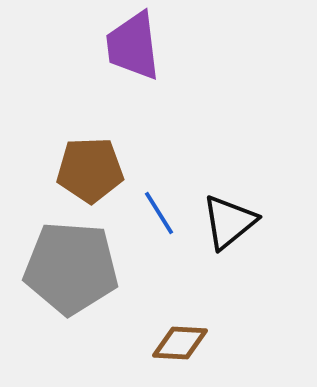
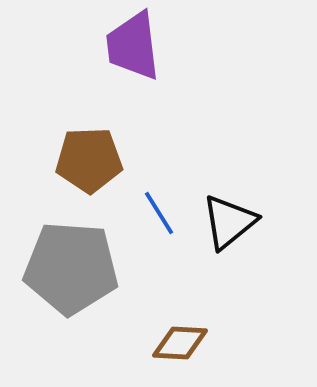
brown pentagon: moved 1 px left, 10 px up
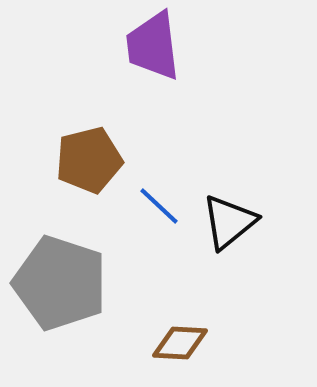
purple trapezoid: moved 20 px right
brown pentagon: rotated 12 degrees counterclockwise
blue line: moved 7 px up; rotated 15 degrees counterclockwise
gray pentagon: moved 11 px left, 15 px down; rotated 14 degrees clockwise
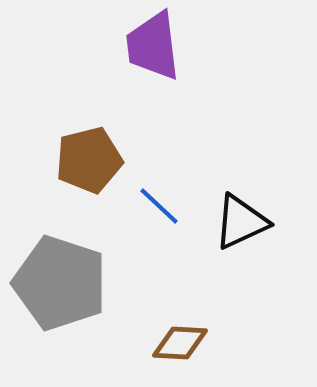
black triangle: moved 12 px right; rotated 14 degrees clockwise
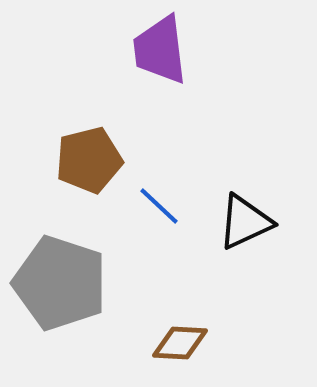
purple trapezoid: moved 7 px right, 4 px down
black triangle: moved 4 px right
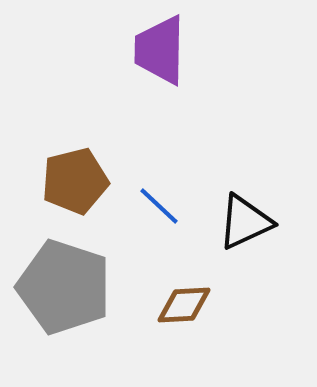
purple trapezoid: rotated 8 degrees clockwise
brown pentagon: moved 14 px left, 21 px down
gray pentagon: moved 4 px right, 4 px down
brown diamond: moved 4 px right, 38 px up; rotated 6 degrees counterclockwise
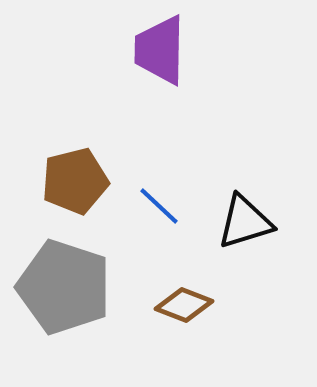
black triangle: rotated 8 degrees clockwise
brown diamond: rotated 24 degrees clockwise
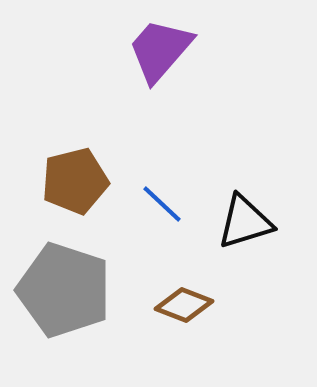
purple trapezoid: rotated 40 degrees clockwise
blue line: moved 3 px right, 2 px up
gray pentagon: moved 3 px down
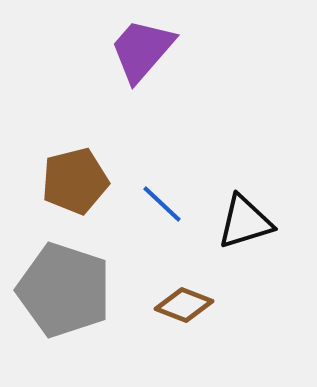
purple trapezoid: moved 18 px left
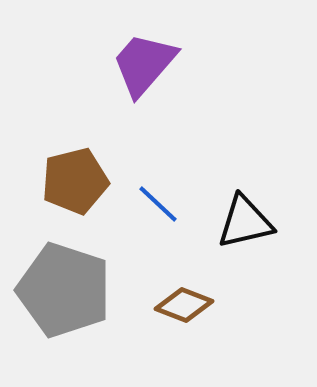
purple trapezoid: moved 2 px right, 14 px down
blue line: moved 4 px left
black triangle: rotated 4 degrees clockwise
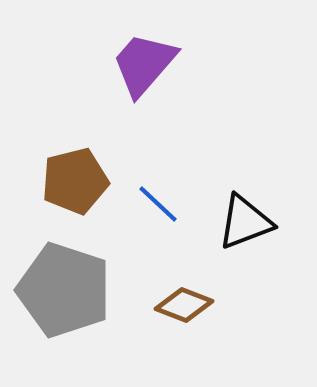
black triangle: rotated 8 degrees counterclockwise
